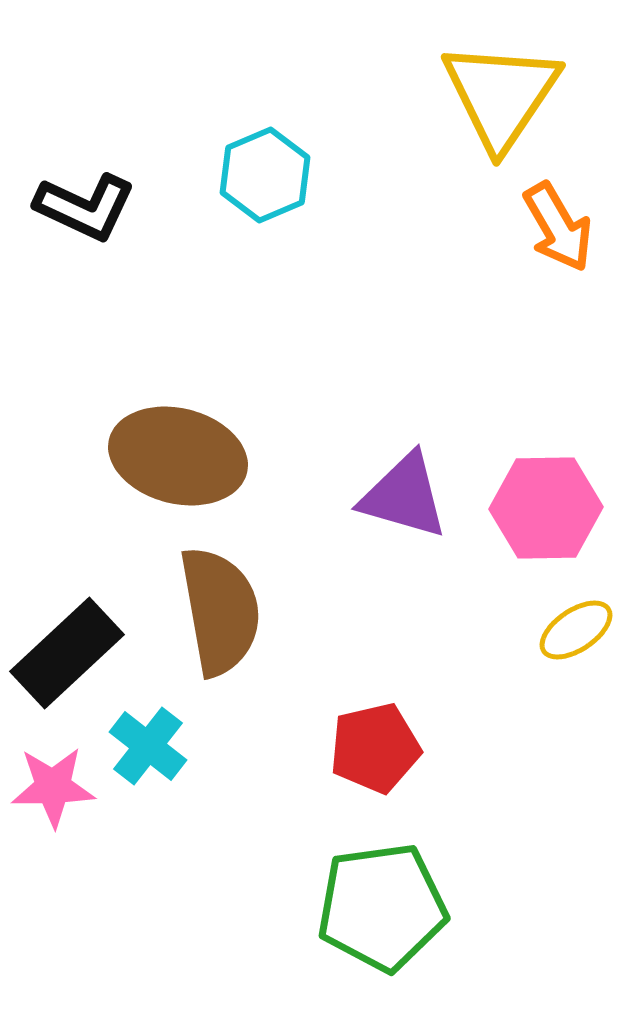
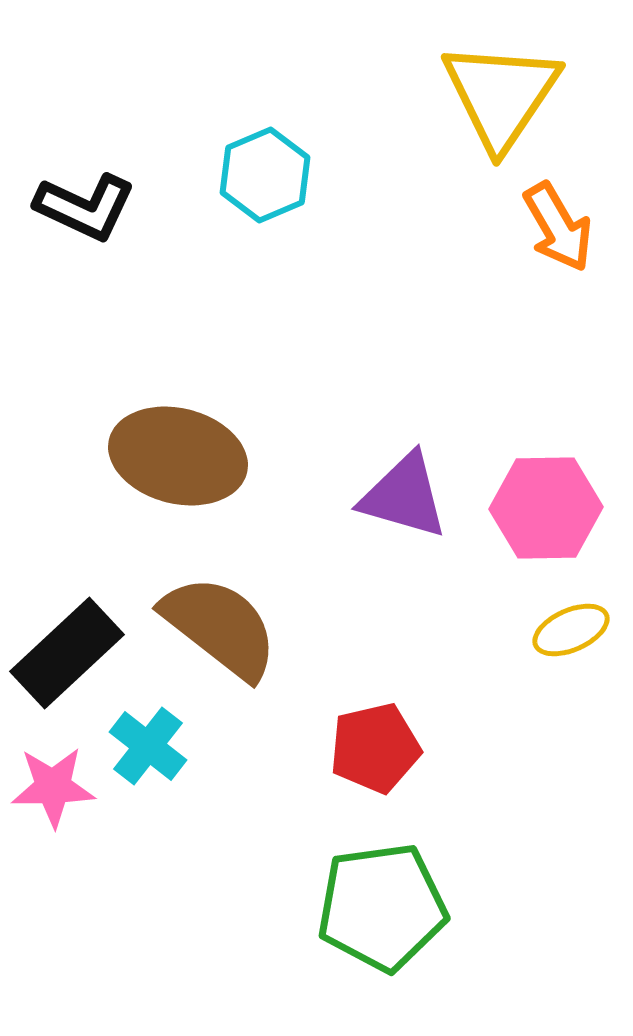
brown semicircle: moved 16 px down; rotated 42 degrees counterclockwise
yellow ellipse: moved 5 px left; rotated 10 degrees clockwise
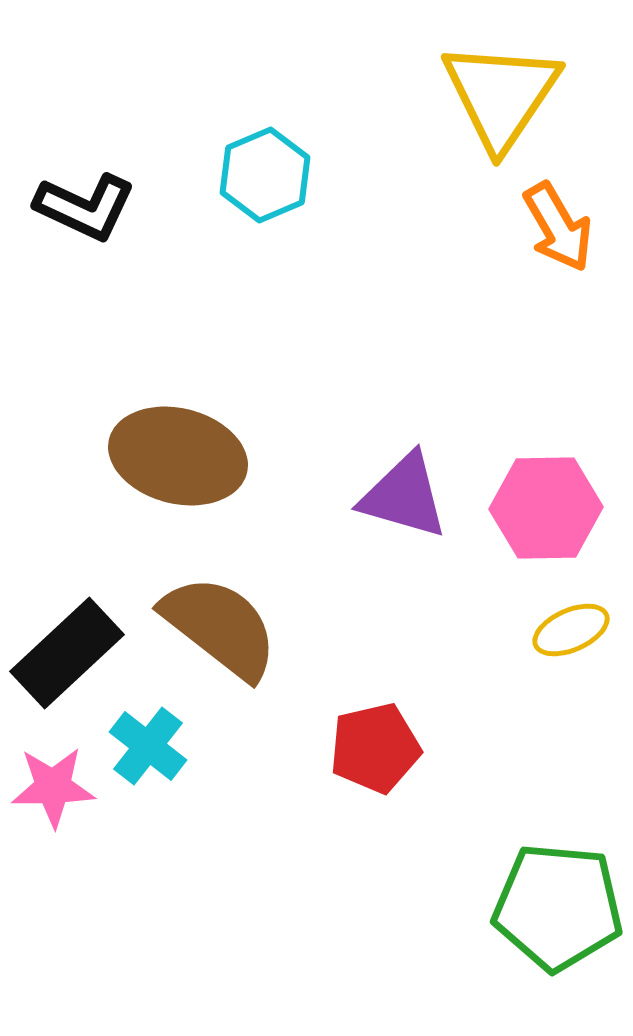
green pentagon: moved 176 px right; rotated 13 degrees clockwise
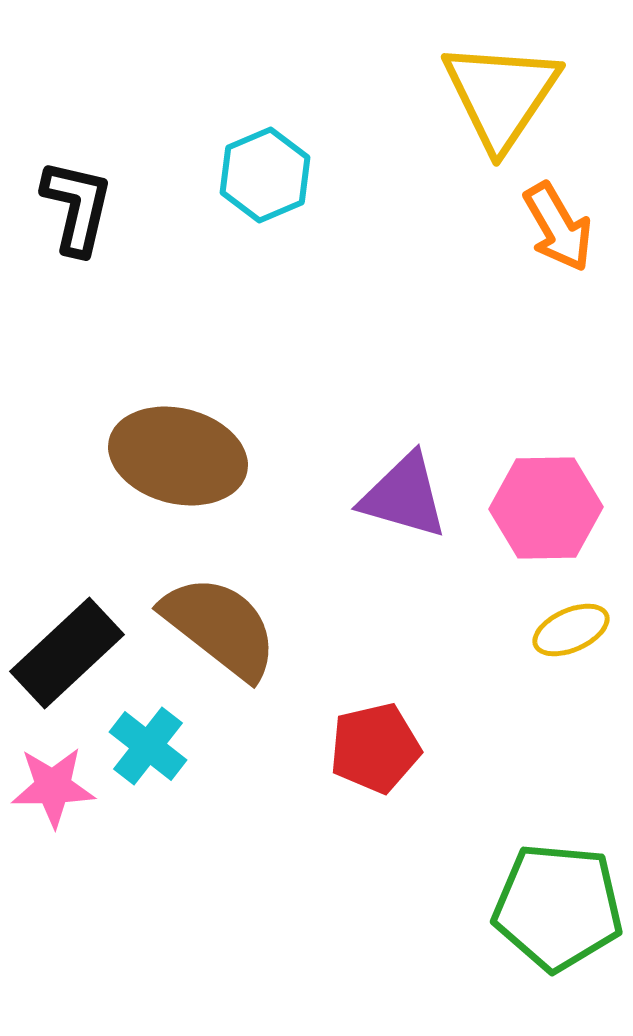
black L-shape: moved 8 px left; rotated 102 degrees counterclockwise
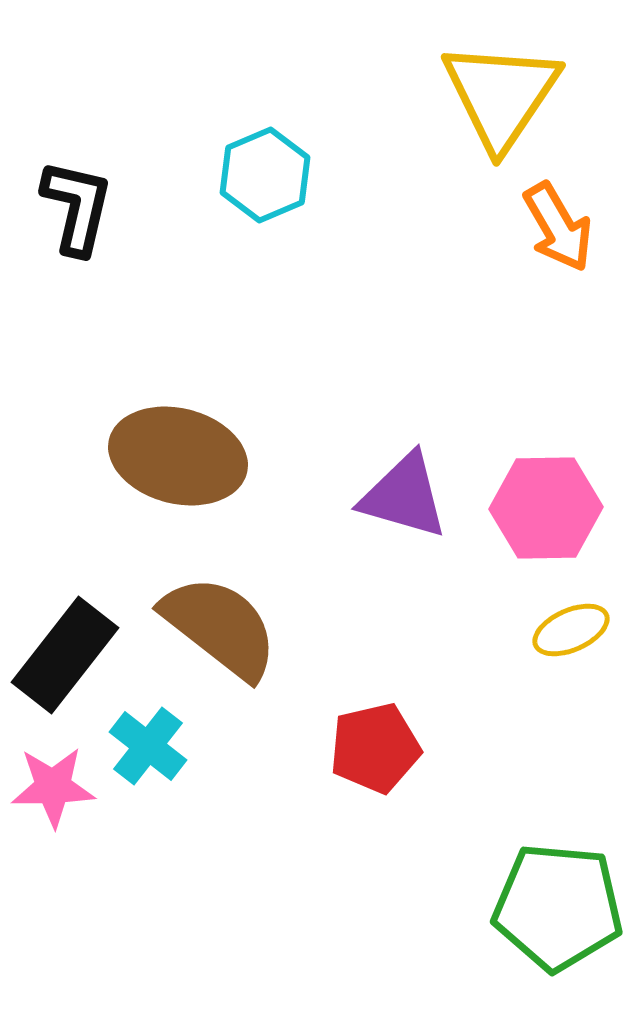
black rectangle: moved 2 px left, 2 px down; rotated 9 degrees counterclockwise
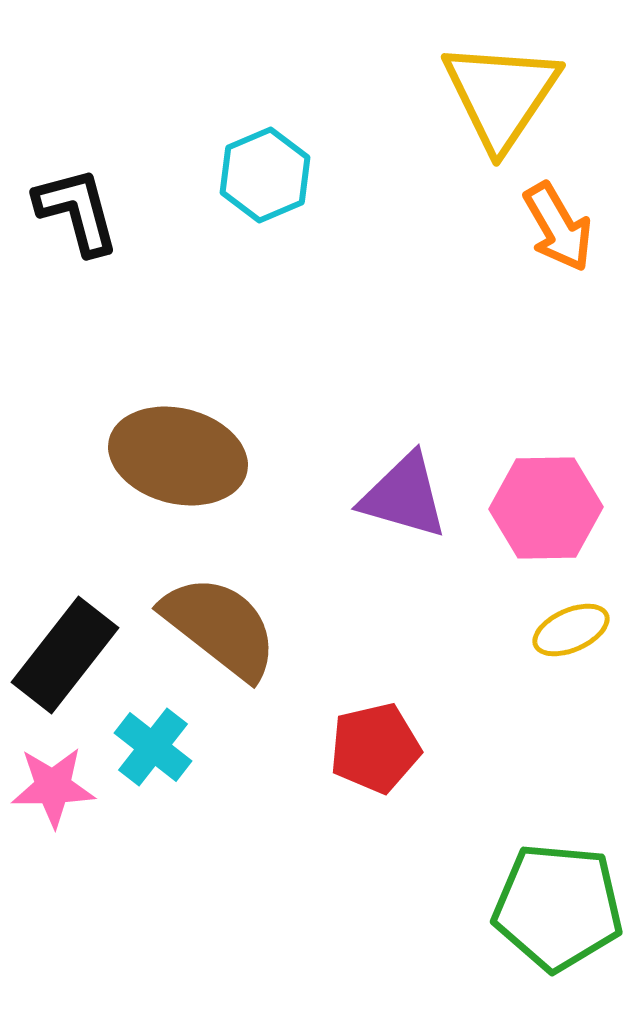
black L-shape: moved 4 px down; rotated 28 degrees counterclockwise
cyan cross: moved 5 px right, 1 px down
